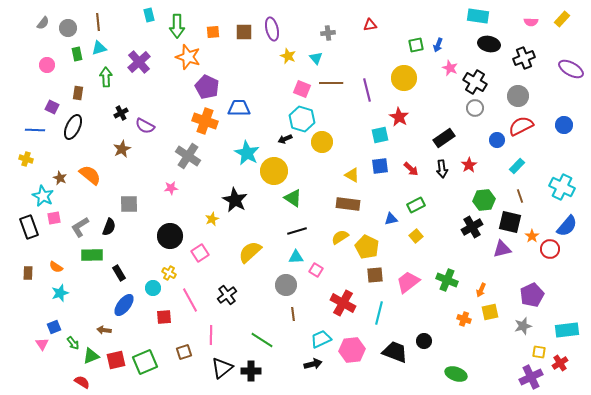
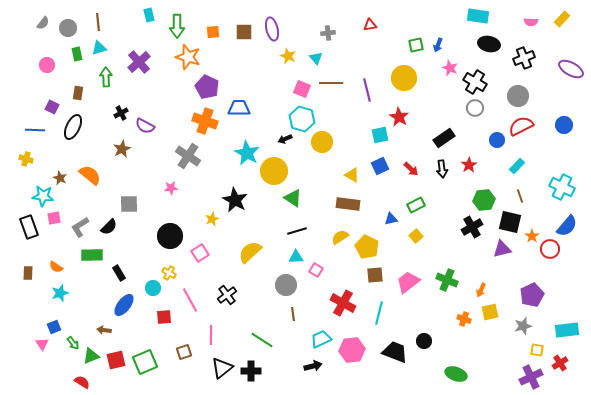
blue square at (380, 166): rotated 18 degrees counterclockwise
cyan star at (43, 196): rotated 20 degrees counterclockwise
black semicircle at (109, 227): rotated 24 degrees clockwise
yellow square at (539, 352): moved 2 px left, 2 px up
black arrow at (313, 364): moved 2 px down
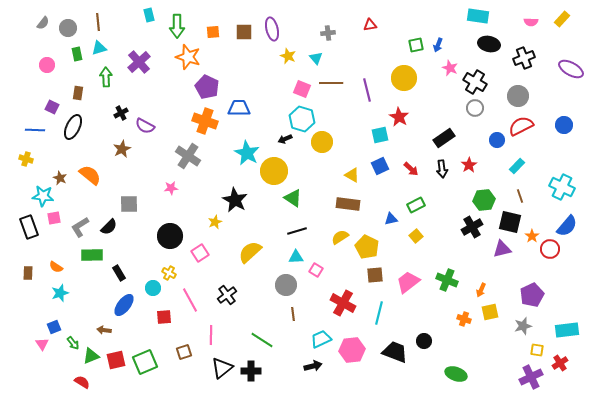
yellow star at (212, 219): moved 3 px right, 3 px down
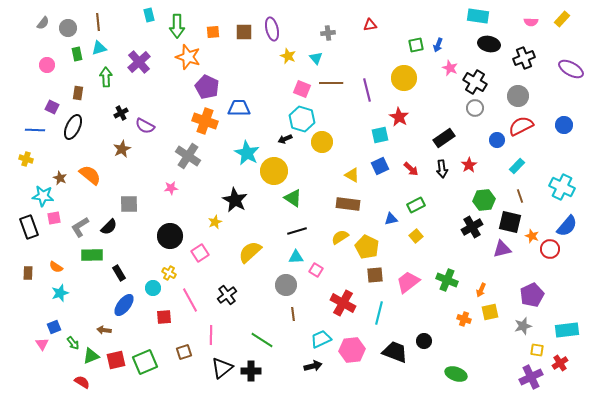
orange star at (532, 236): rotated 16 degrees counterclockwise
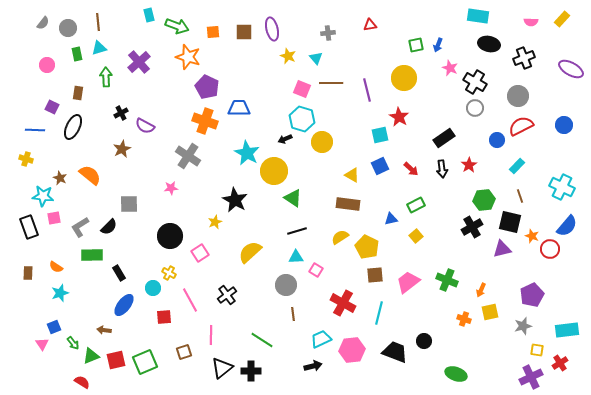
green arrow at (177, 26): rotated 70 degrees counterclockwise
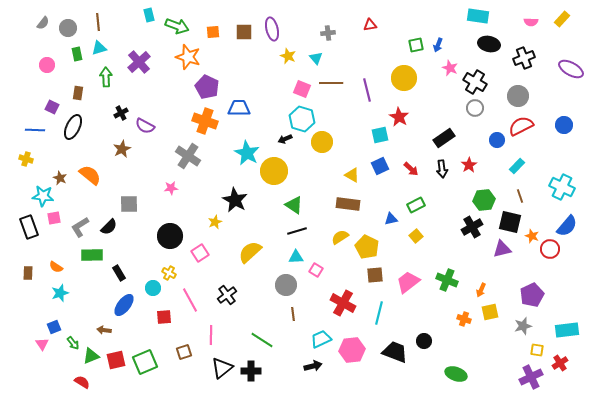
green triangle at (293, 198): moved 1 px right, 7 px down
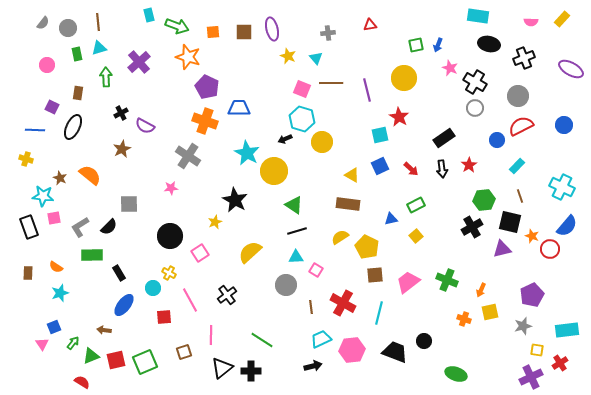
brown line at (293, 314): moved 18 px right, 7 px up
green arrow at (73, 343): rotated 104 degrees counterclockwise
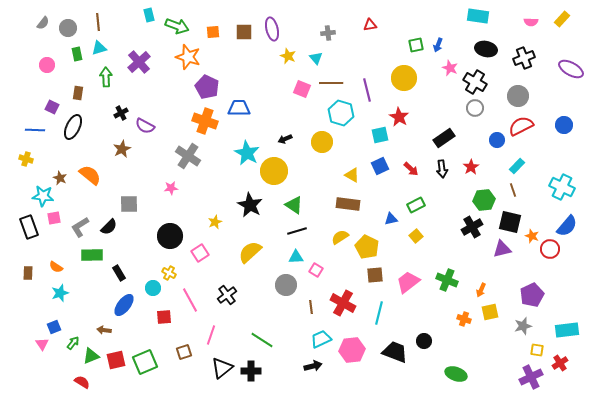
black ellipse at (489, 44): moved 3 px left, 5 px down
cyan hexagon at (302, 119): moved 39 px right, 6 px up
red star at (469, 165): moved 2 px right, 2 px down
brown line at (520, 196): moved 7 px left, 6 px up
black star at (235, 200): moved 15 px right, 5 px down
pink line at (211, 335): rotated 18 degrees clockwise
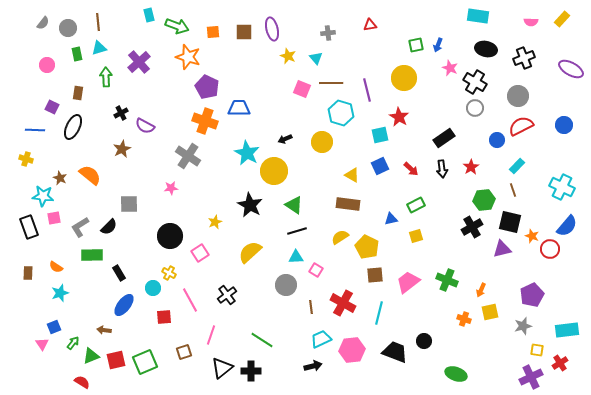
yellow square at (416, 236): rotated 24 degrees clockwise
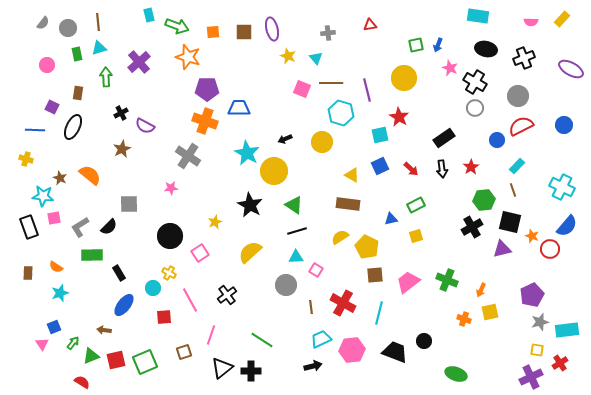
purple pentagon at (207, 87): moved 2 px down; rotated 25 degrees counterclockwise
gray star at (523, 326): moved 17 px right, 4 px up
